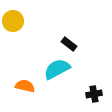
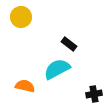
yellow circle: moved 8 px right, 4 px up
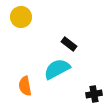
orange semicircle: rotated 114 degrees counterclockwise
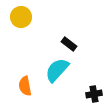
cyan semicircle: moved 1 px down; rotated 20 degrees counterclockwise
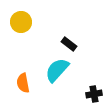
yellow circle: moved 5 px down
orange semicircle: moved 2 px left, 3 px up
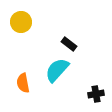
black cross: moved 2 px right
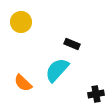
black rectangle: moved 3 px right; rotated 14 degrees counterclockwise
orange semicircle: rotated 36 degrees counterclockwise
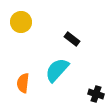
black rectangle: moved 5 px up; rotated 14 degrees clockwise
orange semicircle: rotated 54 degrees clockwise
black cross: rotated 28 degrees clockwise
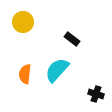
yellow circle: moved 2 px right
orange semicircle: moved 2 px right, 9 px up
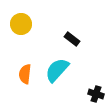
yellow circle: moved 2 px left, 2 px down
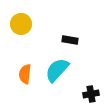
black rectangle: moved 2 px left, 1 px down; rotated 28 degrees counterclockwise
black cross: moved 5 px left; rotated 28 degrees counterclockwise
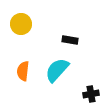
orange semicircle: moved 2 px left, 3 px up
